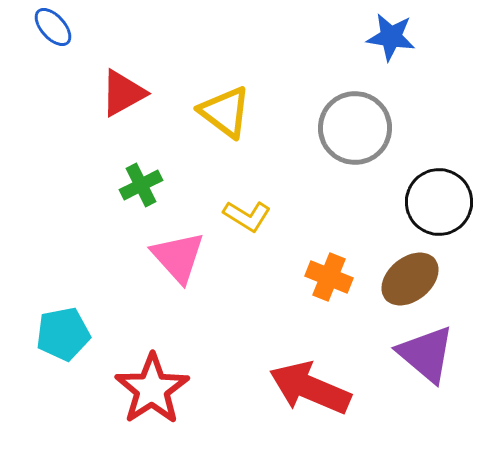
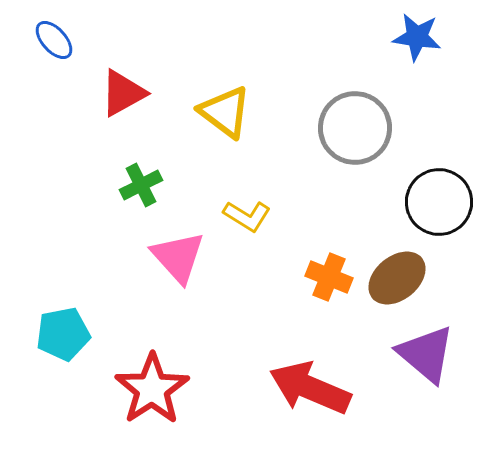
blue ellipse: moved 1 px right, 13 px down
blue star: moved 26 px right
brown ellipse: moved 13 px left, 1 px up
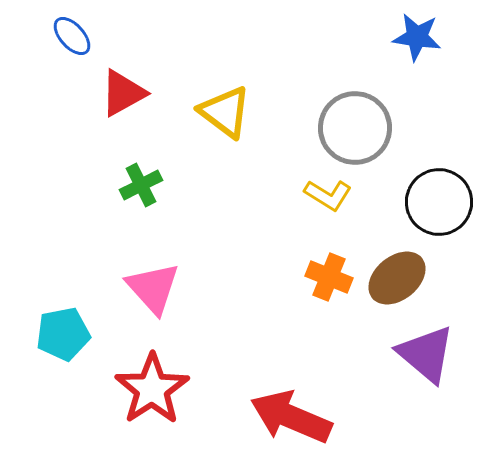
blue ellipse: moved 18 px right, 4 px up
yellow L-shape: moved 81 px right, 21 px up
pink triangle: moved 25 px left, 31 px down
red arrow: moved 19 px left, 29 px down
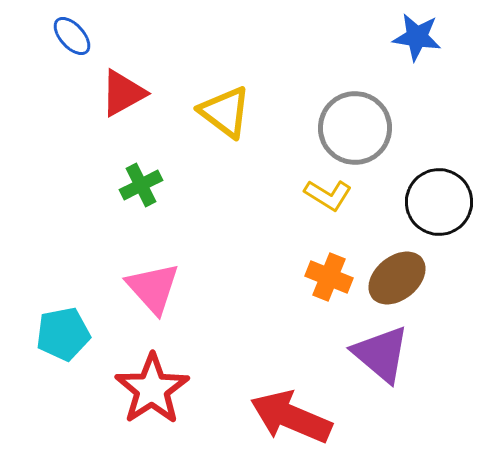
purple triangle: moved 45 px left
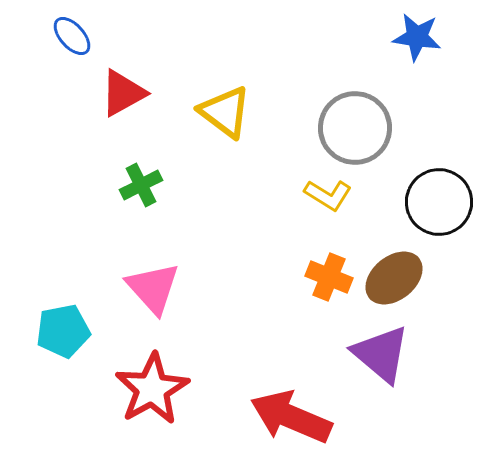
brown ellipse: moved 3 px left
cyan pentagon: moved 3 px up
red star: rotated 4 degrees clockwise
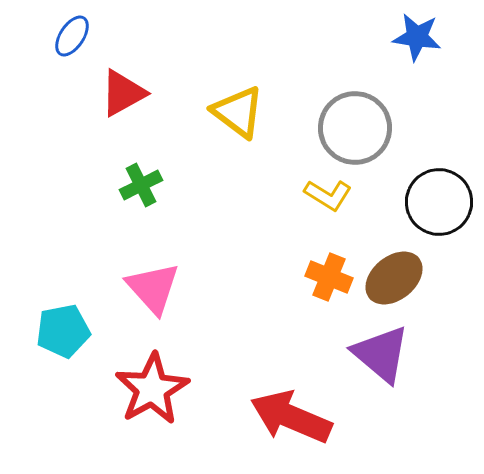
blue ellipse: rotated 75 degrees clockwise
yellow triangle: moved 13 px right
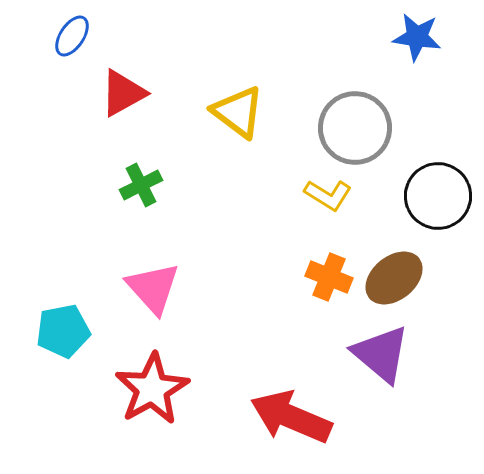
black circle: moved 1 px left, 6 px up
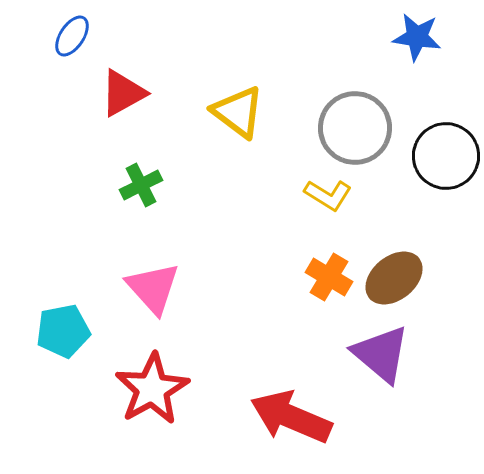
black circle: moved 8 px right, 40 px up
orange cross: rotated 9 degrees clockwise
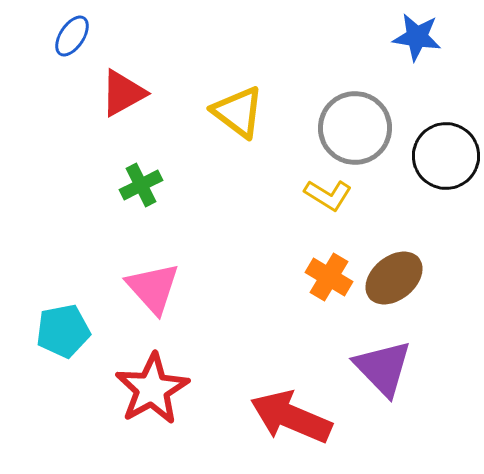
purple triangle: moved 2 px right, 14 px down; rotated 6 degrees clockwise
